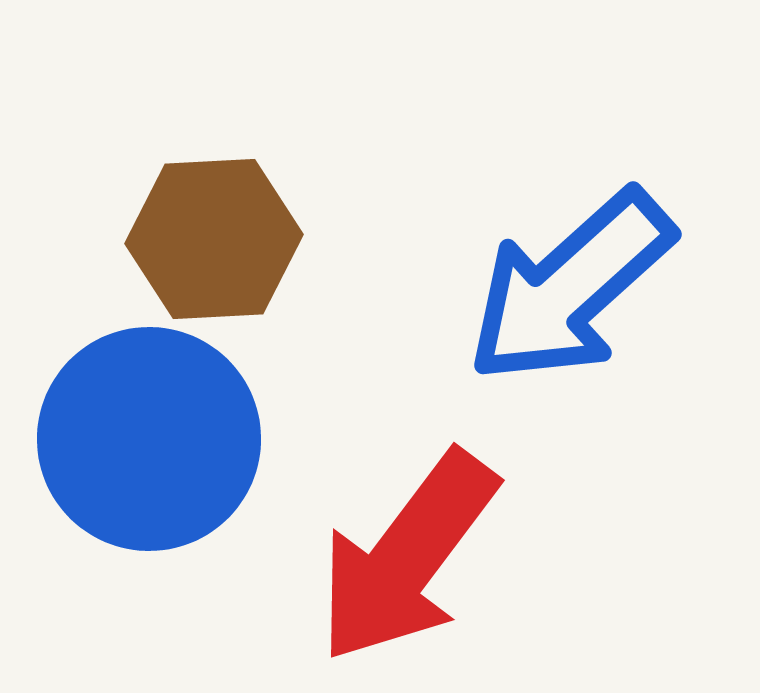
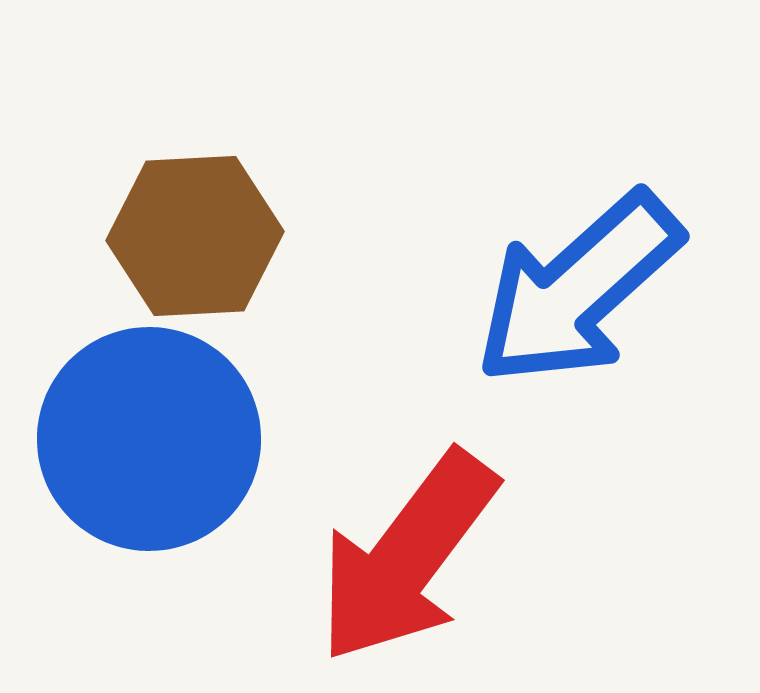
brown hexagon: moved 19 px left, 3 px up
blue arrow: moved 8 px right, 2 px down
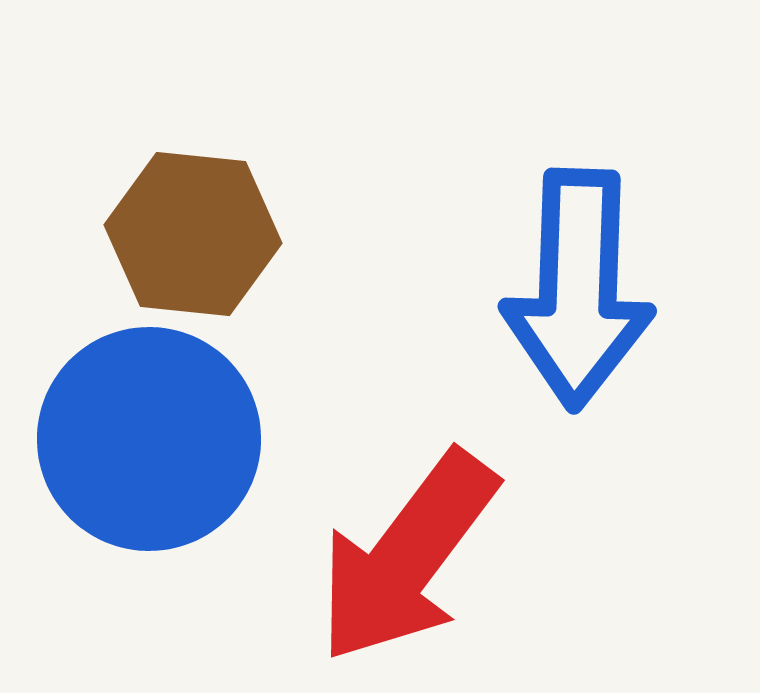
brown hexagon: moved 2 px left, 2 px up; rotated 9 degrees clockwise
blue arrow: rotated 46 degrees counterclockwise
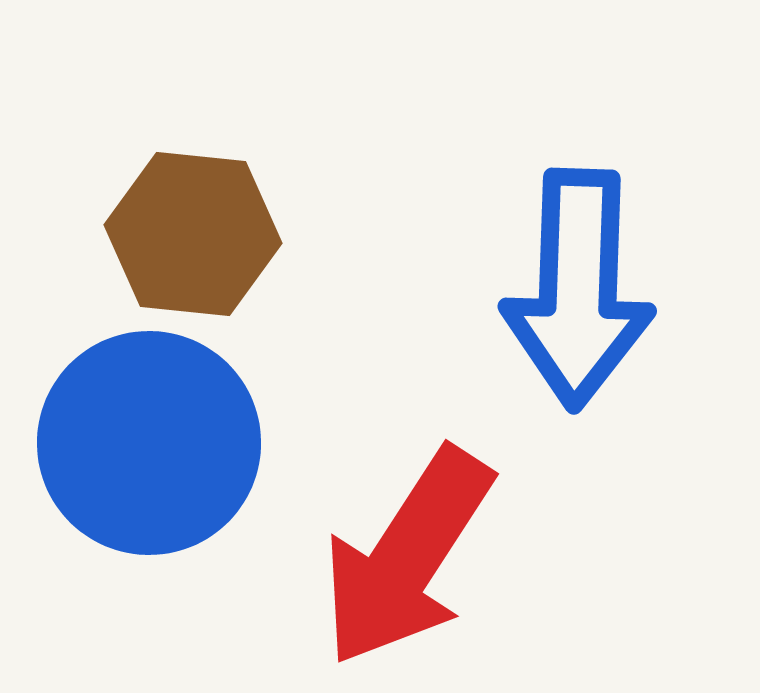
blue circle: moved 4 px down
red arrow: rotated 4 degrees counterclockwise
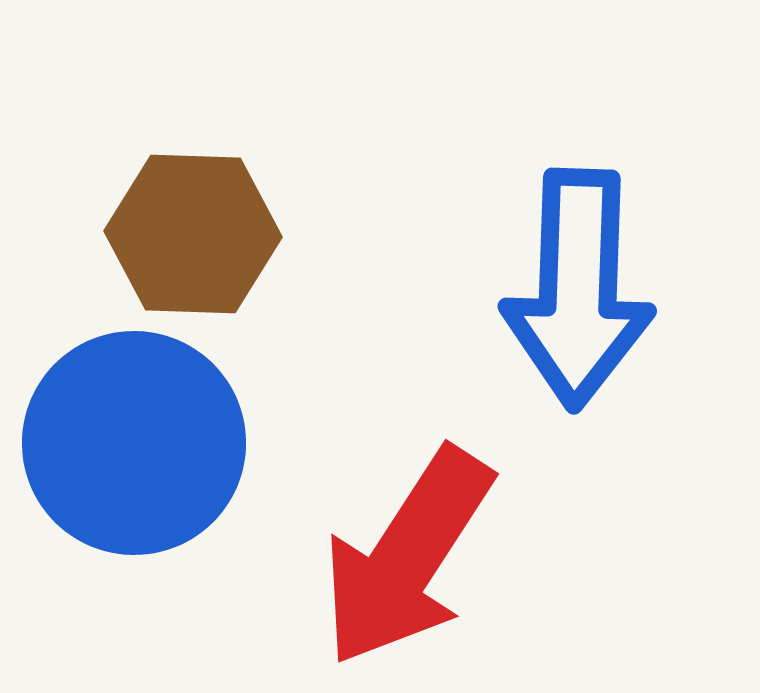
brown hexagon: rotated 4 degrees counterclockwise
blue circle: moved 15 px left
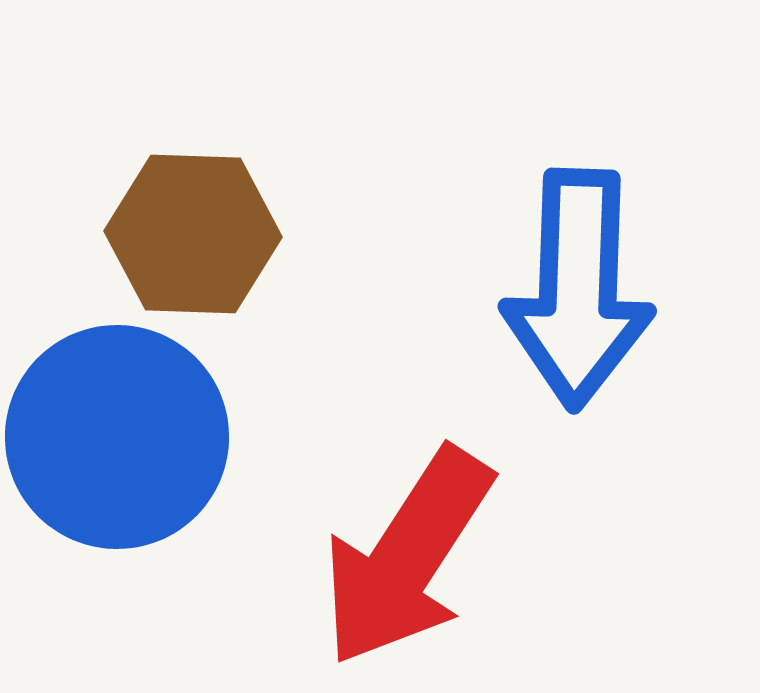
blue circle: moved 17 px left, 6 px up
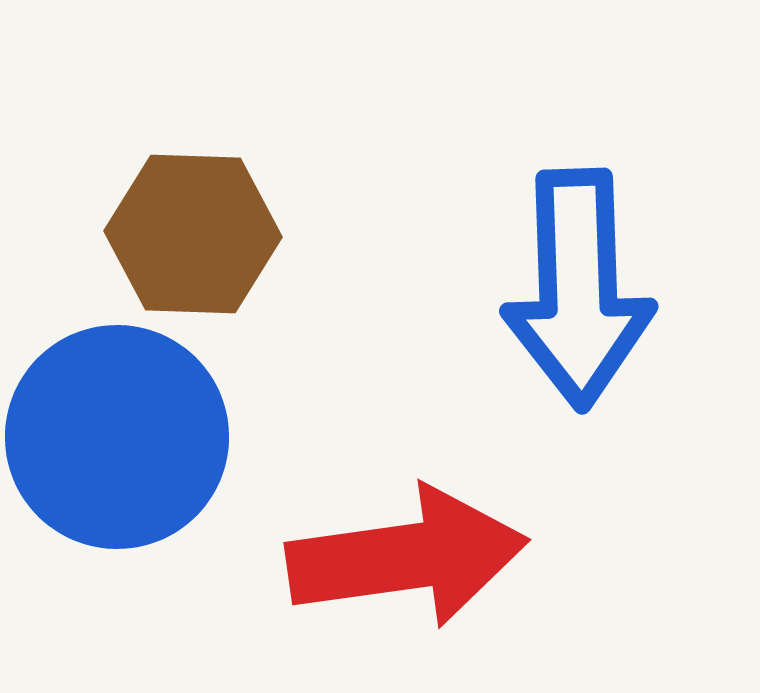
blue arrow: rotated 4 degrees counterclockwise
red arrow: rotated 131 degrees counterclockwise
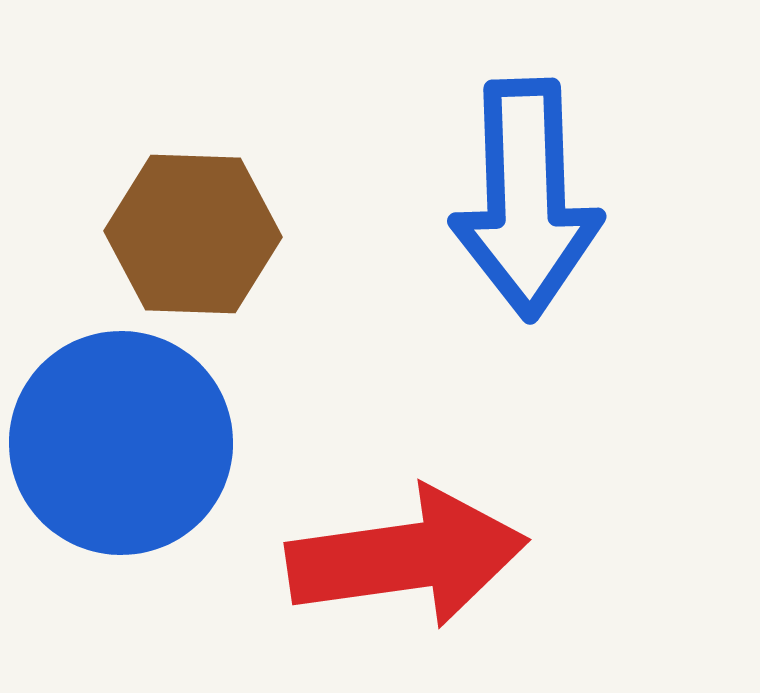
blue arrow: moved 52 px left, 90 px up
blue circle: moved 4 px right, 6 px down
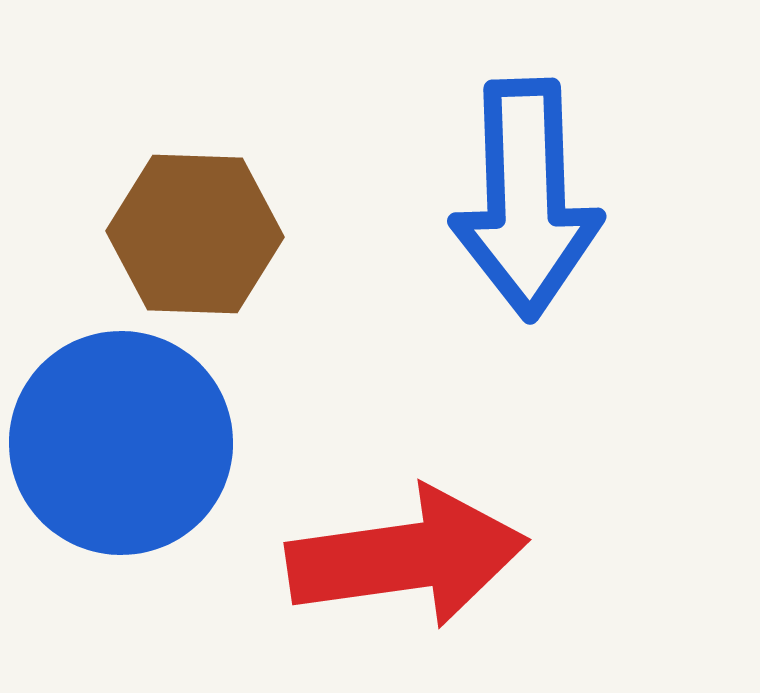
brown hexagon: moved 2 px right
